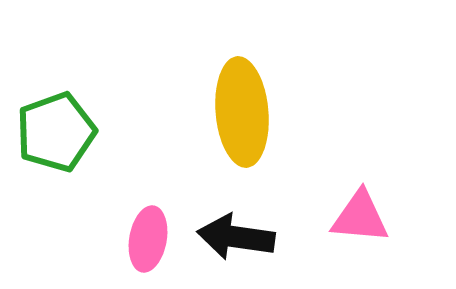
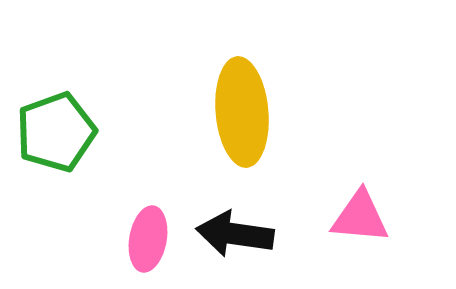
black arrow: moved 1 px left, 3 px up
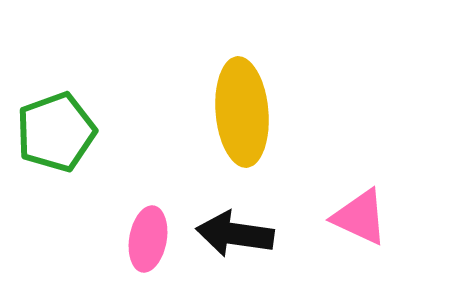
pink triangle: rotated 20 degrees clockwise
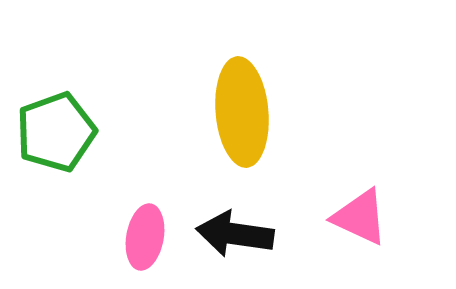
pink ellipse: moved 3 px left, 2 px up
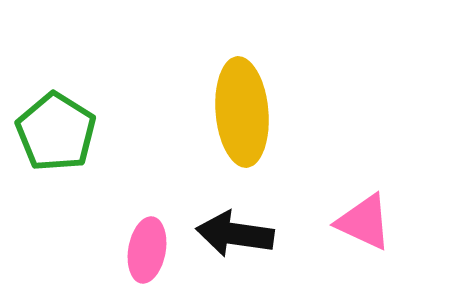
green pentagon: rotated 20 degrees counterclockwise
pink triangle: moved 4 px right, 5 px down
pink ellipse: moved 2 px right, 13 px down
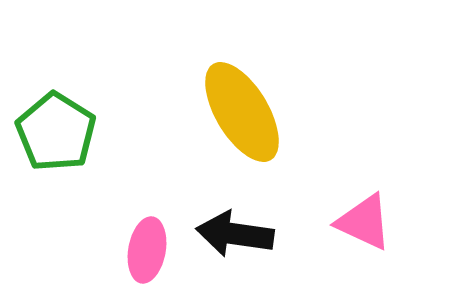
yellow ellipse: rotated 26 degrees counterclockwise
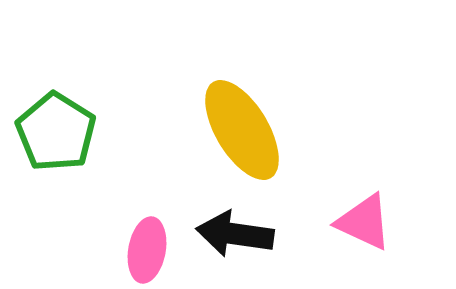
yellow ellipse: moved 18 px down
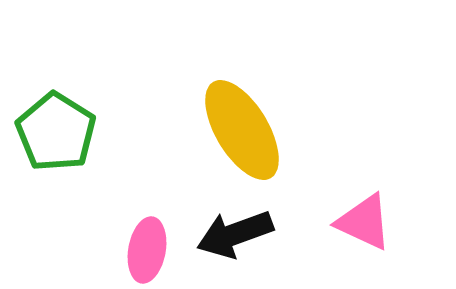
black arrow: rotated 28 degrees counterclockwise
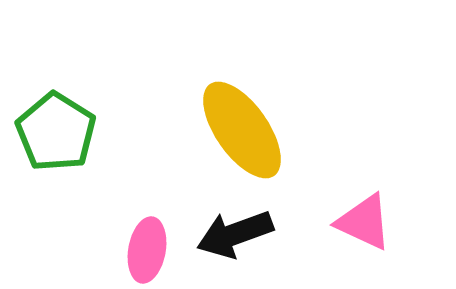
yellow ellipse: rotated 4 degrees counterclockwise
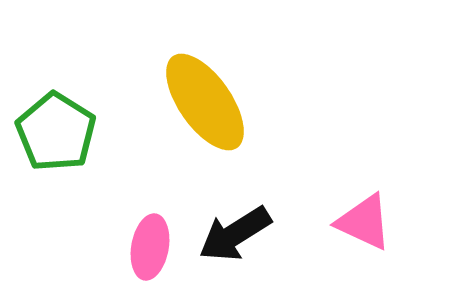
yellow ellipse: moved 37 px left, 28 px up
black arrow: rotated 12 degrees counterclockwise
pink ellipse: moved 3 px right, 3 px up
